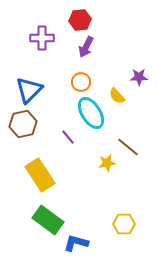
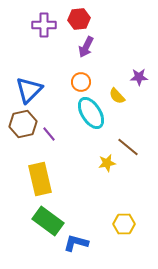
red hexagon: moved 1 px left, 1 px up
purple cross: moved 2 px right, 13 px up
purple line: moved 19 px left, 3 px up
yellow rectangle: moved 4 px down; rotated 20 degrees clockwise
green rectangle: moved 1 px down
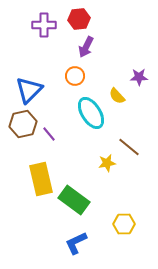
orange circle: moved 6 px left, 6 px up
brown line: moved 1 px right
yellow rectangle: moved 1 px right
green rectangle: moved 26 px right, 21 px up
blue L-shape: rotated 40 degrees counterclockwise
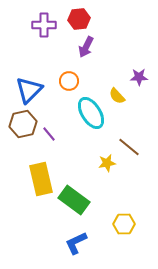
orange circle: moved 6 px left, 5 px down
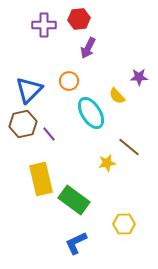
purple arrow: moved 2 px right, 1 px down
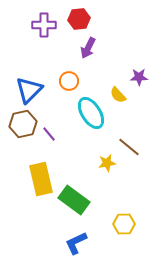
yellow semicircle: moved 1 px right, 1 px up
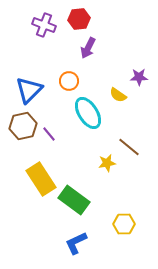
purple cross: rotated 20 degrees clockwise
yellow semicircle: rotated 12 degrees counterclockwise
cyan ellipse: moved 3 px left
brown hexagon: moved 2 px down
yellow rectangle: rotated 20 degrees counterclockwise
